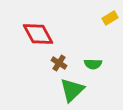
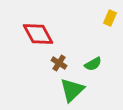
yellow rectangle: rotated 35 degrees counterclockwise
green semicircle: rotated 30 degrees counterclockwise
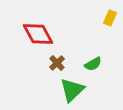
brown cross: moved 2 px left; rotated 14 degrees clockwise
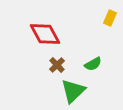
red diamond: moved 7 px right
brown cross: moved 2 px down
green triangle: moved 1 px right, 1 px down
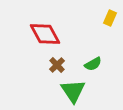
green triangle: rotated 20 degrees counterclockwise
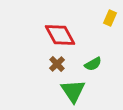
red diamond: moved 15 px right, 1 px down
brown cross: moved 1 px up
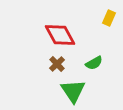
yellow rectangle: moved 1 px left
green semicircle: moved 1 px right, 1 px up
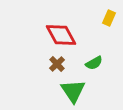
red diamond: moved 1 px right
